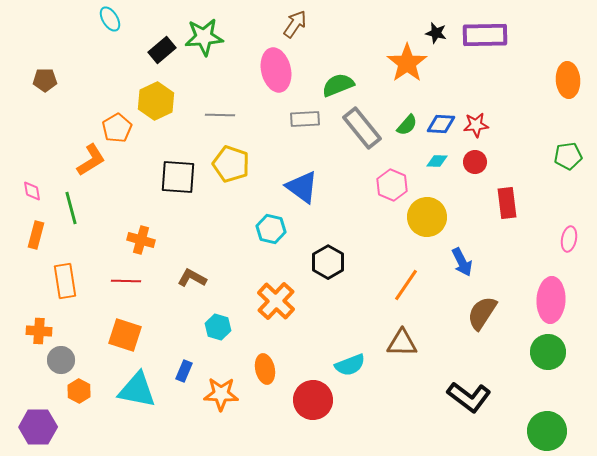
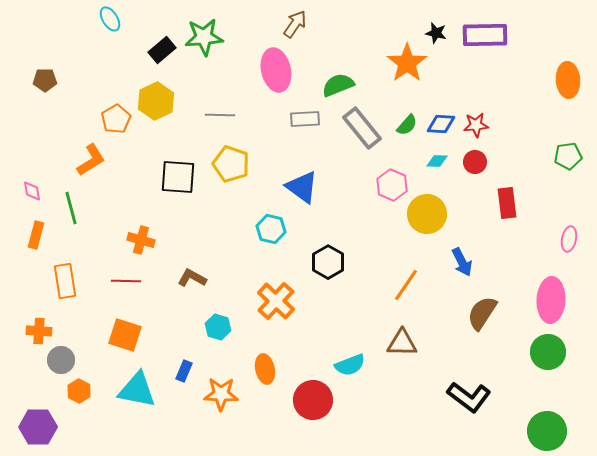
orange pentagon at (117, 128): moved 1 px left, 9 px up
yellow circle at (427, 217): moved 3 px up
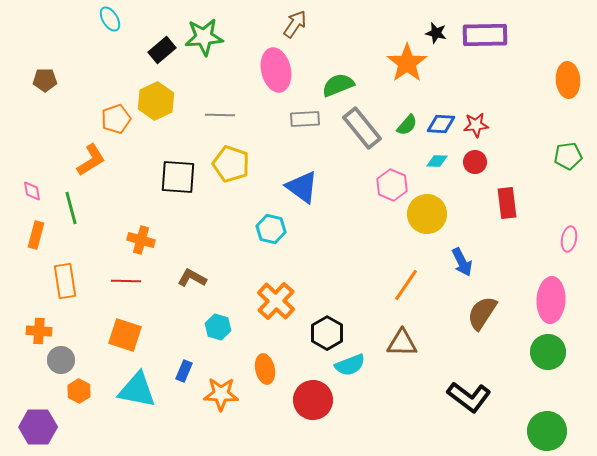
orange pentagon at (116, 119): rotated 12 degrees clockwise
black hexagon at (328, 262): moved 1 px left, 71 px down
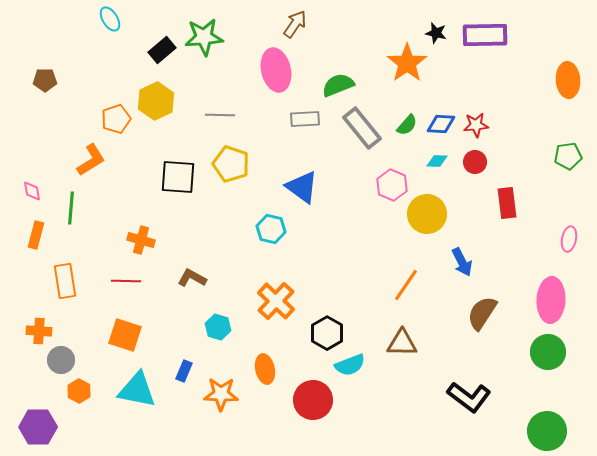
green line at (71, 208): rotated 20 degrees clockwise
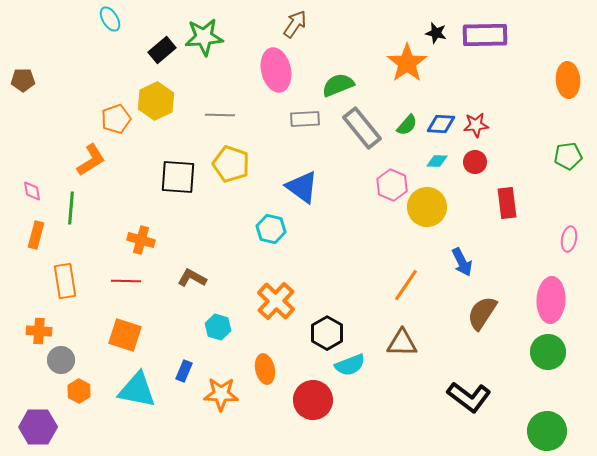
brown pentagon at (45, 80): moved 22 px left
yellow circle at (427, 214): moved 7 px up
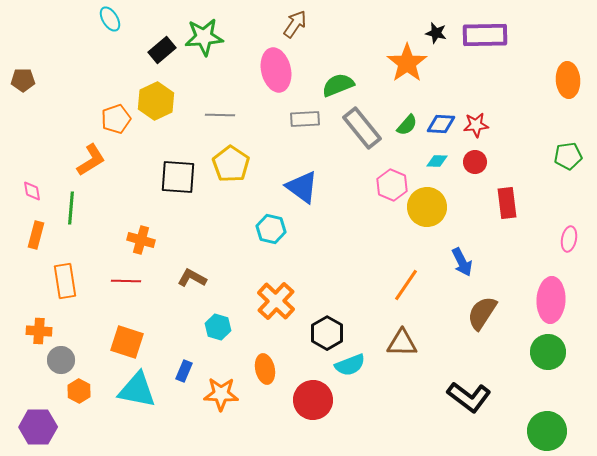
yellow pentagon at (231, 164): rotated 15 degrees clockwise
orange square at (125, 335): moved 2 px right, 7 px down
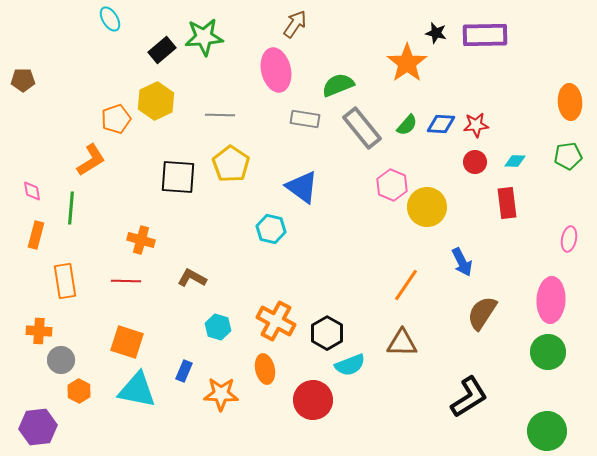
orange ellipse at (568, 80): moved 2 px right, 22 px down
gray rectangle at (305, 119): rotated 12 degrees clockwise
cyan diamond at (437, 161): moved 78 px right
orange cross at (276, 301): moved 20 px down; rotated 15 degrees counterclockwise
black L-shape at (469, 397): rotated 69 degrees counterclockwise
purple hexagon at (38, 427): rotated 6 degrees counterclockwise
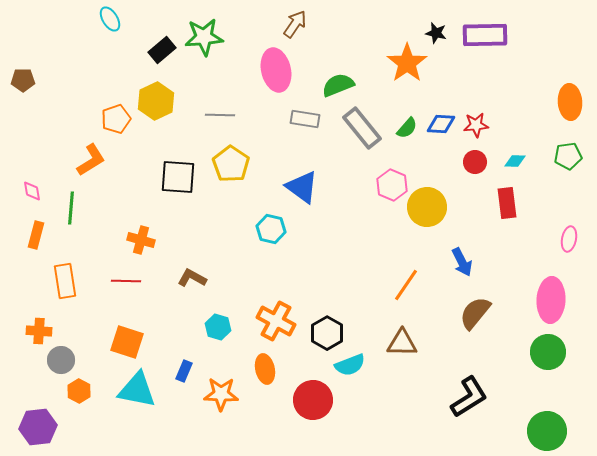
green semicircle at (407, 125): moved 3 px down
brown semicircle at (482, 313): moved 7 px left; rotated 6 degrees clockwise
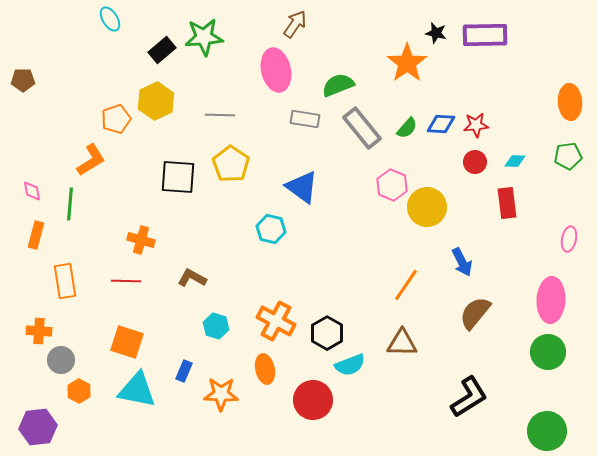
green line at (71, 208): moved 1 px left, 4 px up
cyan hexagon at (218, 327): moved 2 px left, 1 px up
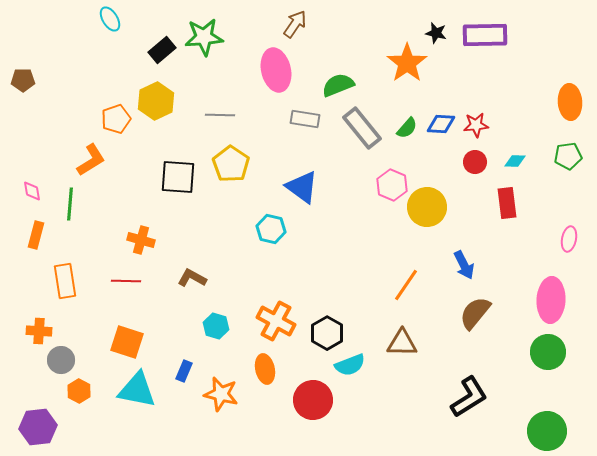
blue arrow at (462, 262): moved 2 px right, 3 px down
orange star at (221, 394): rotated 12 degrees clockwise
